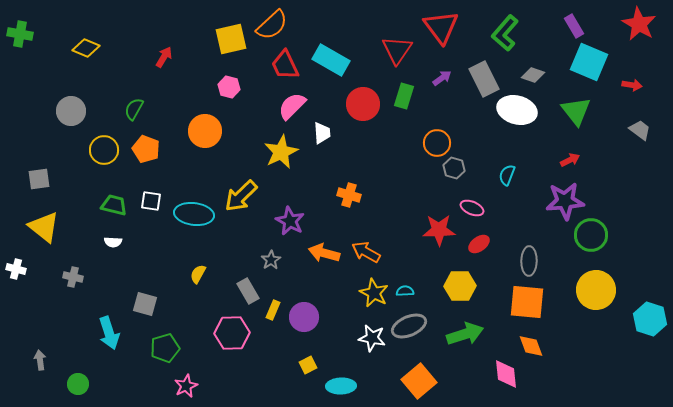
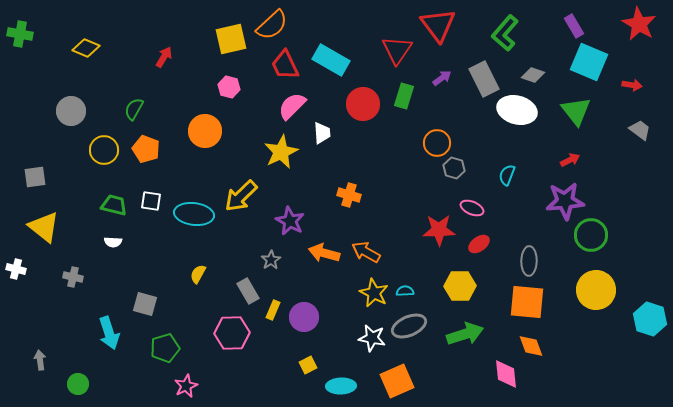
red triangle at (441, 27): moved 3 px left, 2 px up
gray square at (39, 179): moved 4 px left, 2 px up
orange square at (419, 381): moved 22 px left; rotated 16 degrees clockwise
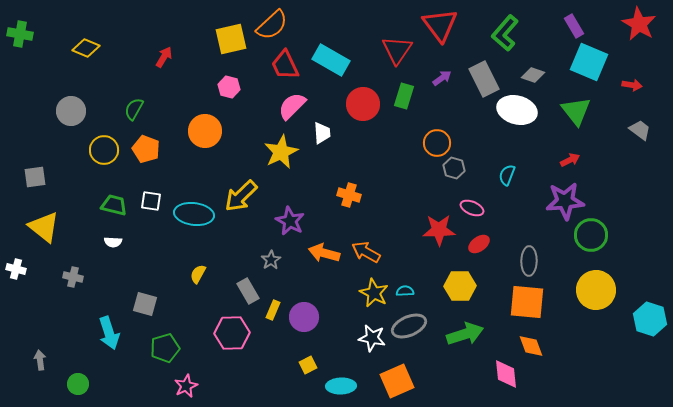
red triangle at (438, 25): moved 2 px right
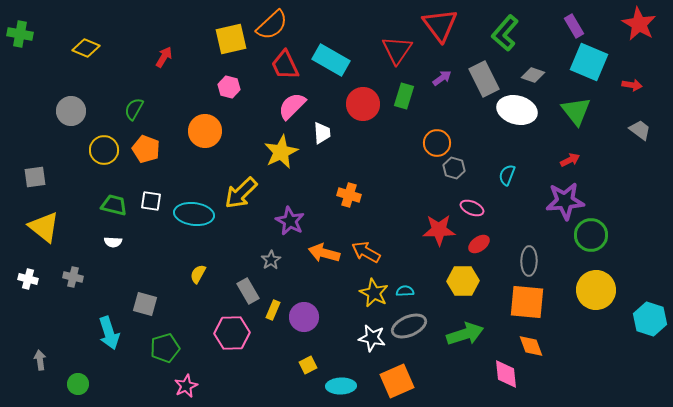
yellow arrow at (241, 196): moved 3 px up
white cross at (16, 269): moved 12 px right, 10 px down
yellow hexagon at (460, 286): moved 3 px right, 5 px up
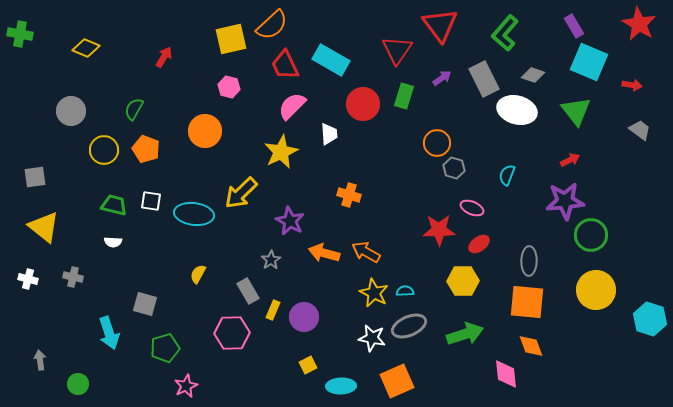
white trapezoid at (322, 133): moved 7 px right, 1 px down
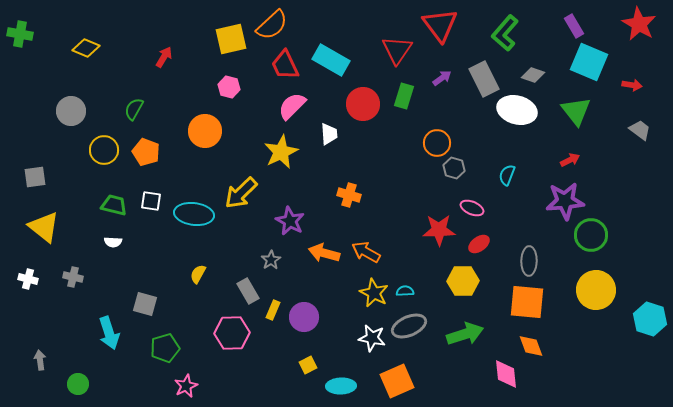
orange pentagon at (146, 149): moved 3 px down
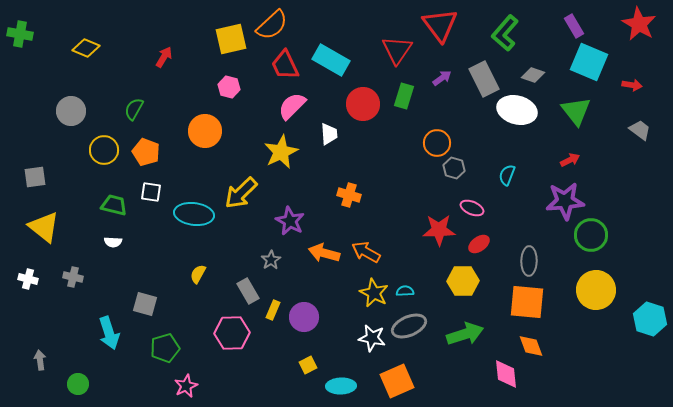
white square at (151, 201): moved 9 px up
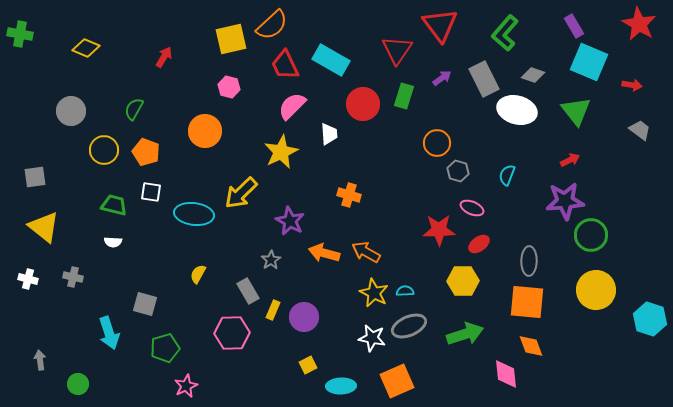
gray hexagon at (454, 168): moved 4 px right, 3 px down
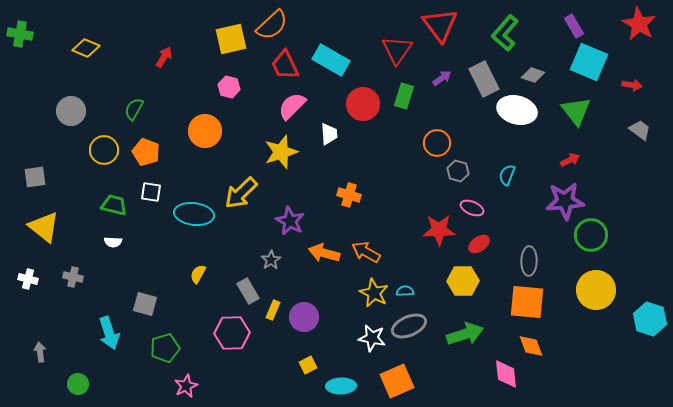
yellow star at (281, 152): rotated 8 degrees clockwise
gray arrow at (40, 360): moved 8 px up
